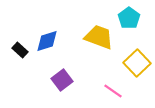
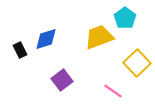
cyan pentagon: moved 4 px left
yellow trapezoid: rotated 40 degrees counterclockwise
blue diamond: moved 1 px left, 2 px up
black rectangle: rotated 21 degrees clockwise
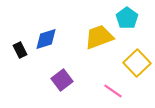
cyan pentagon: moved 2 px right
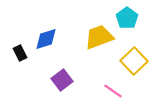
black rectangle: moved 3 px down
yellow square: moved 3 px left, 2 px up
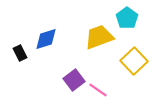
purple square: moved 12 px right
pink line: moved 15 px left, 1 px up
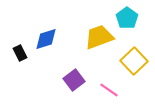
pink line: moved 11 px right
